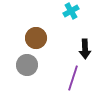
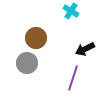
cyan cross: rotated 28 degrees counterclockwise
black arrow: rotated 66 degrees clockwise
gray circle: moved 2 px up
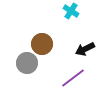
brown circle: moved 6 px right, 6 px down
purple line: rotated 35 degrees clockwise
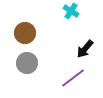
brown circle: moved 17 px left, 11 px up
black arrow: rotated 24 degrees counterclockwise
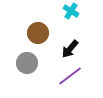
brown circle: moved 13 px right
black arrow: moved 15 px left
purple line: moved 3 px left, 2 px up
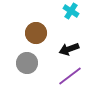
brown circle: moved 2 px left
black arrow: moved 1 px left; rotated 30 degrees clockwise
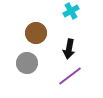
cyan cross: rotated 28 degrees clockwise
black arrow: rotated 60 degrees counterclockwise
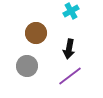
gray circle: moved 3 px down
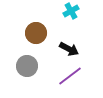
black arrow: rotated 72 degrees counterclockwise
